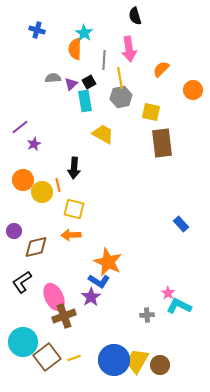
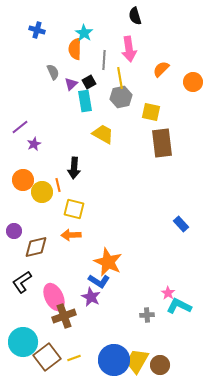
gray semicircle at (53, 78): moved 6 px up; rotated 70 degrees clockwise
orange circle at (193, 90): moved 8 px up
purple star at (91, 297): rotated 12 degrees counterclockwise
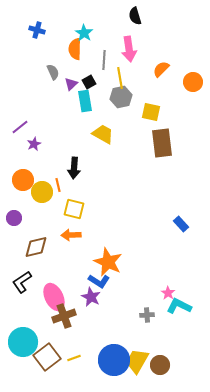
purple circle at (14, 231): moved 13 px up
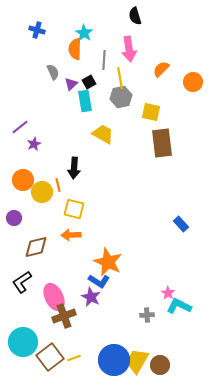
brown square at (47, 357): moved 3 px right
